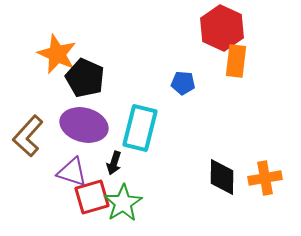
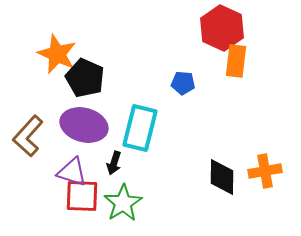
orange cross: moved 7 px up
red square: moved 10 px left, 1 px up; rotated 18 degrees clockwise
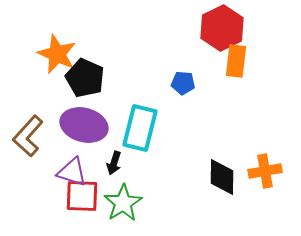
red hexagon: rotated 9 degrees clockwise
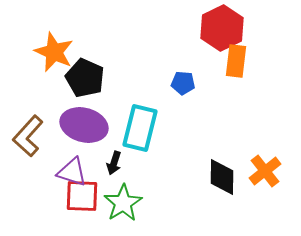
orange star: moved 3 px left, 2 px up
orange cross: rotated 28 degrees counterclockwise
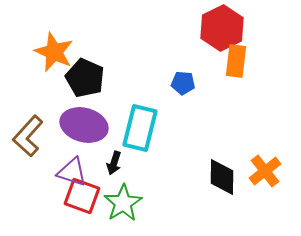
red square: rotated 18 degrees clockwise
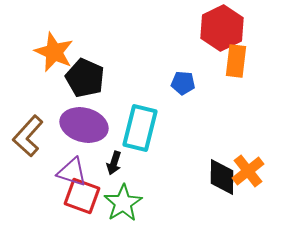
orange cross: moved 17 px left
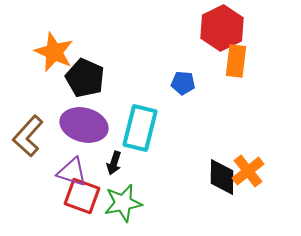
green star: rotated 21 degrees clockwise
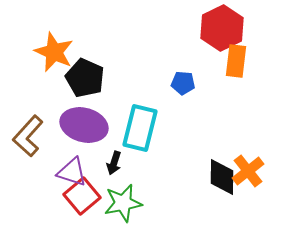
red square: rotated 30 degrees clockwise
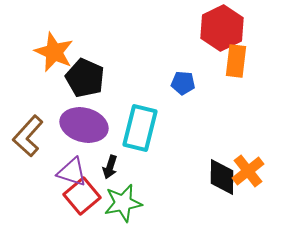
black arrow: moved 4 px left, 4 px down
